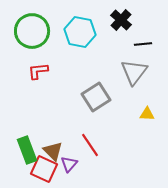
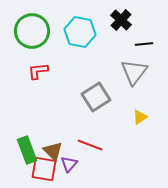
black line: moved 1 px right
yellow triangle: moved 7 px left, 3 px down; rotated 35 degrees counterclockwise
red line: rotated 35 degrees counterclockwise
red square: rotated 16 degrees counterclockwise
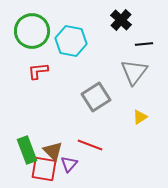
cyan hexagon: moved 9 px left, 9 px down
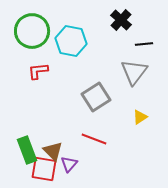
red line: moved 4 px right, 6 px up
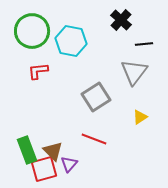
red square: rotated 24 degrees counterclockwise
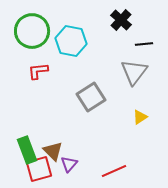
gray square: moved 5 px left
red line: moved 20 px right, 32 px down; rotated 45 degrees counterclockwise
red square: moved 5 px left
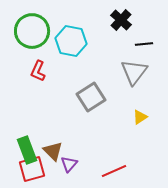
red L-shape: rotated 60 degrees counterclockwise
red square: moved 7 px left
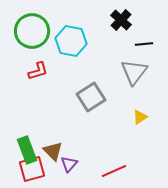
red L-shape: rotated 130 degrees counterclockwise
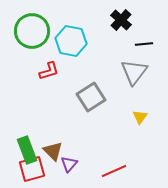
red L-shape: moved 11 px right
yellow triangle: rotated 21 degrees counterclockwise
